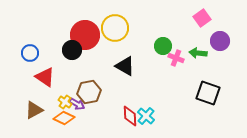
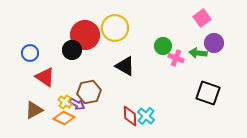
purple circle: moved 6 px left, 2 px down
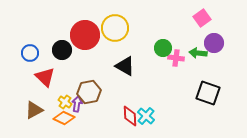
green circle: moved 2 px down
black circle: moved 10 px left
pink cross: rotated 14 degrees counterclockwise
red triangle: rotated 10 degrees clockwise
purple arrow: rotated 112 degrees counterclockwise
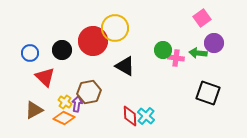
red circle: moved 8 px right, 6 px down
green circle: moved 2 px down
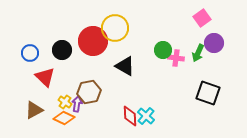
green arrow: rotated 72 degrees counterclockwise
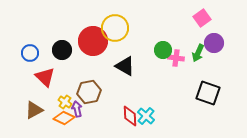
purple arrow: moved 5 px down; rotated 21 degrees counterclockwise
